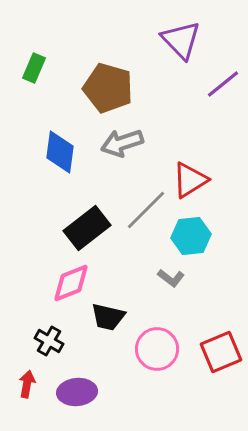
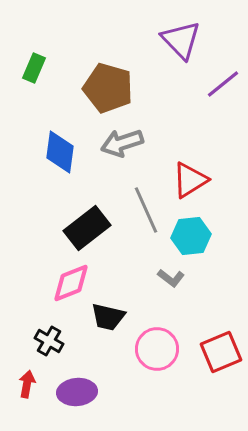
gray line: rotated 69 degrees counterclockwise
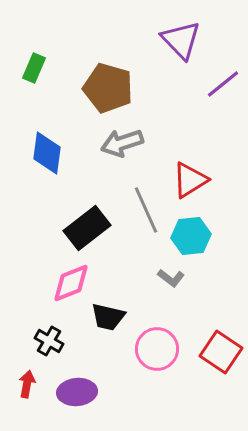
blue diamond: moved 13 px left, 1 px down
red square: rotated 33 degrees counterclockwise
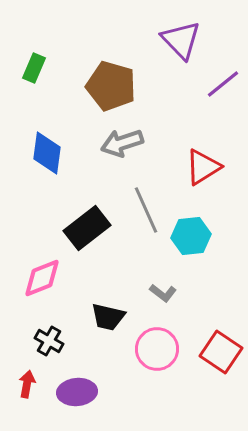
brown pentagon: moved 3 px right, 2 px up
red triangle: moved 13 px right, 13 px up
gray L-shape: moved 8 px left, 15 px down
pink diamond: moved 29 px left, 5 px up
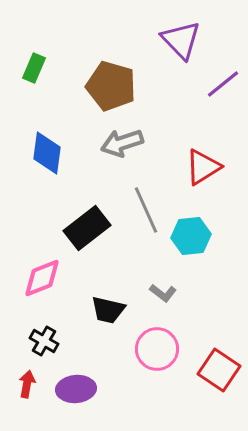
black trapezoid: moved 7 px up
black cross: moved 5 px left
red square: moved 2 px left, 18 px down
purple ellipse: moved 1 px left, 3 px up
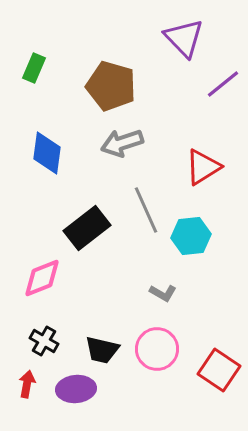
purple triangle: moved 3 px right, 2 px up
gray L-shape: rotated 8 degrees counterclockwise
black trapezoid: moved 6 px left, 40 px down
